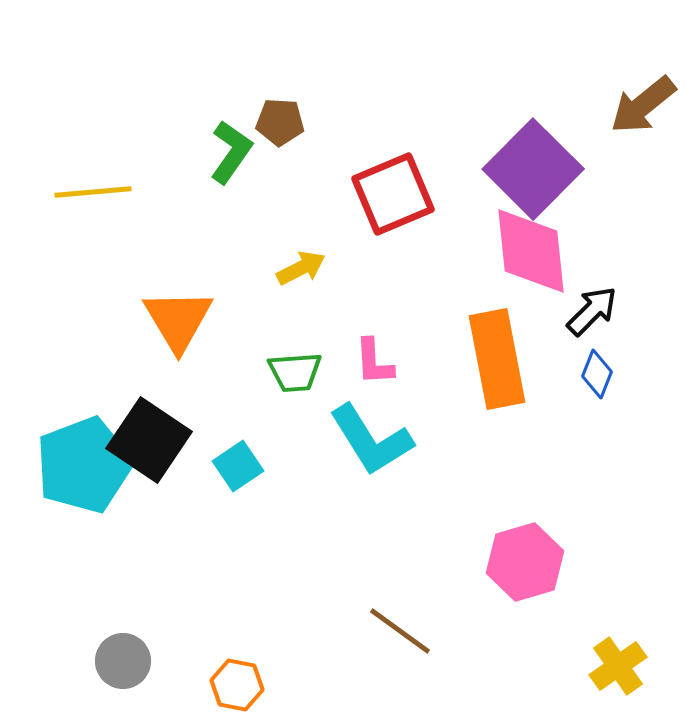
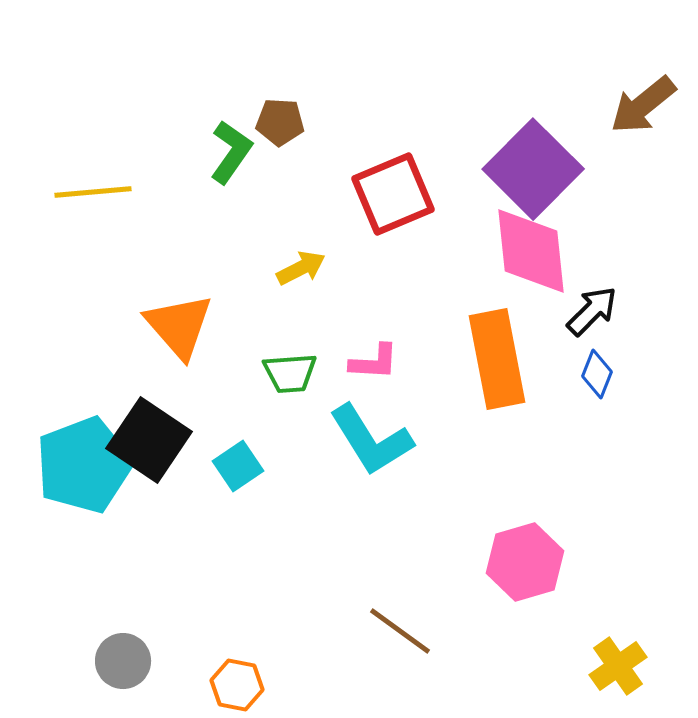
orange triangle: moved 1 px right, 6 px down; rotated 10 degrees counterclockwise
pink L-shape: rotated 84 degrees counterclockwise
green trapezoid: moved 5 px left, 1 px down
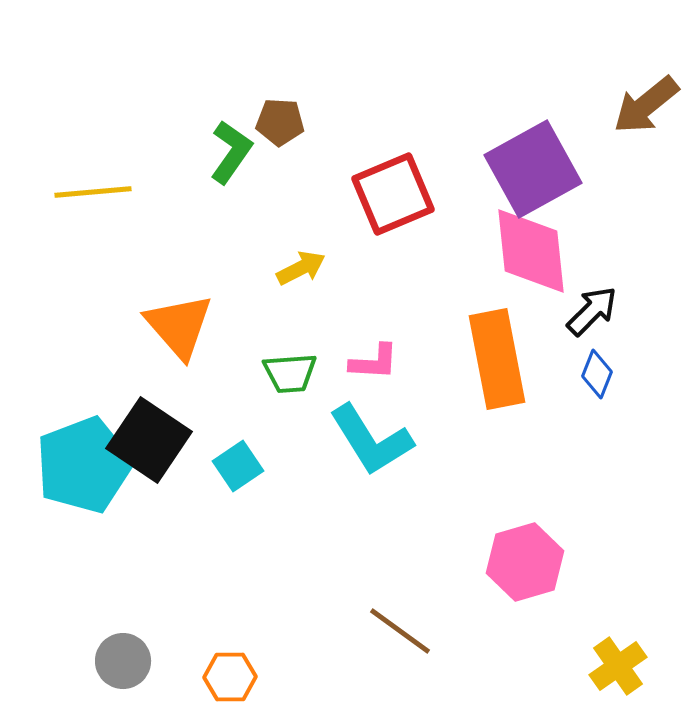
brown arrow: moved 3 px right
purple square: rotated 16 degrees clockwise
orange hexagon: moved 7 px left, 8 px up; rotated 12 degrees counterclockwise
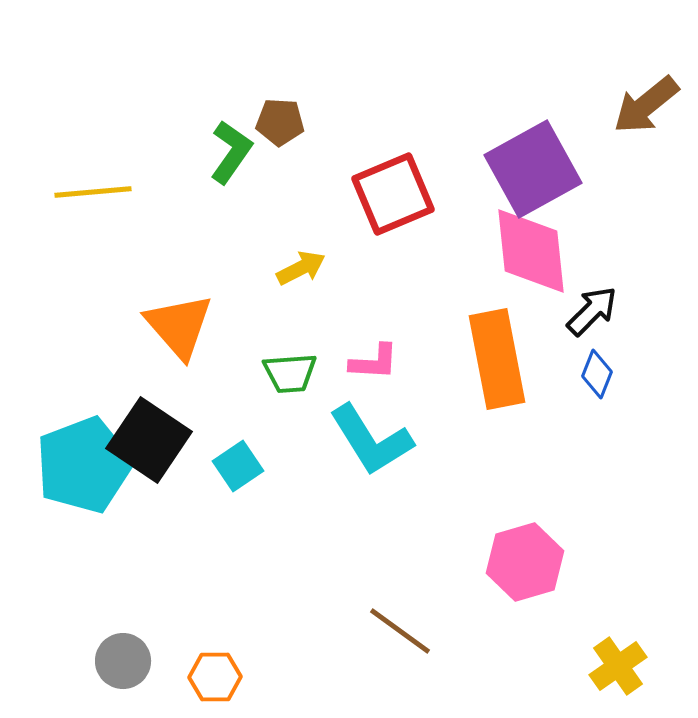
orange hexagon: moved 15 px left
